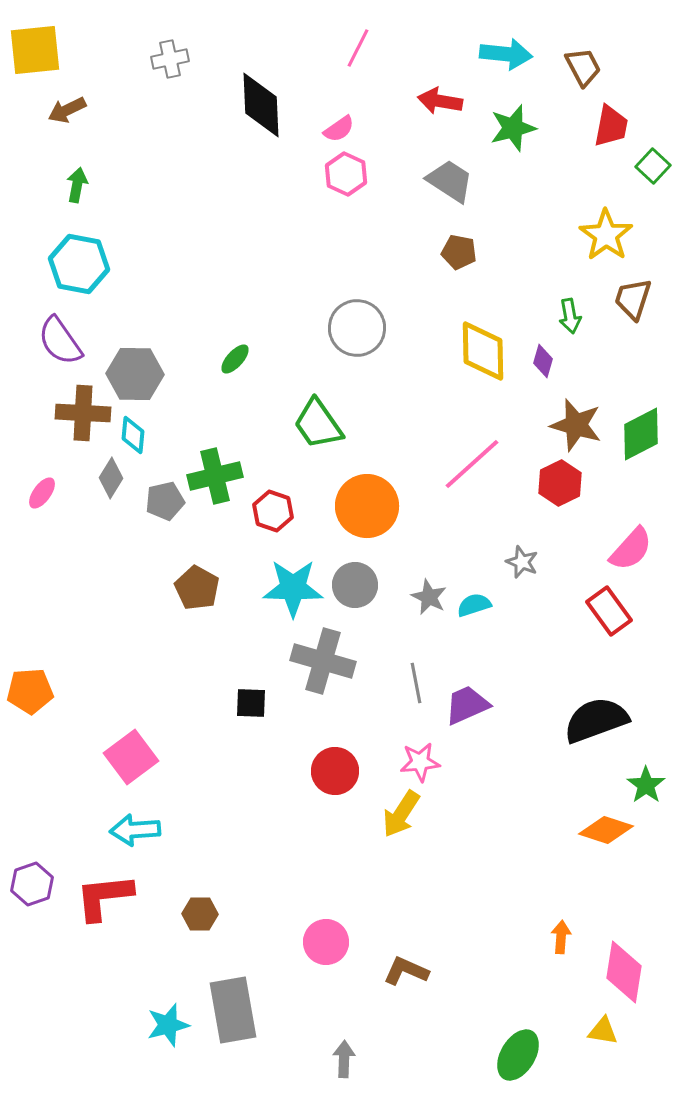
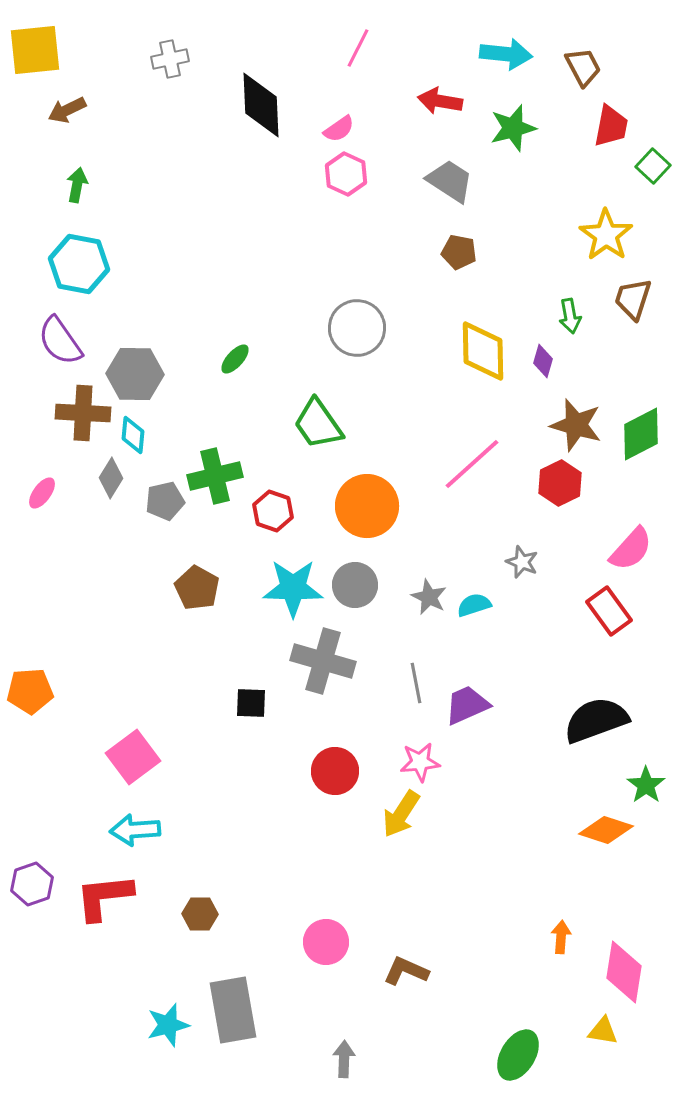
pink square at (131, 757): moved 2 px right
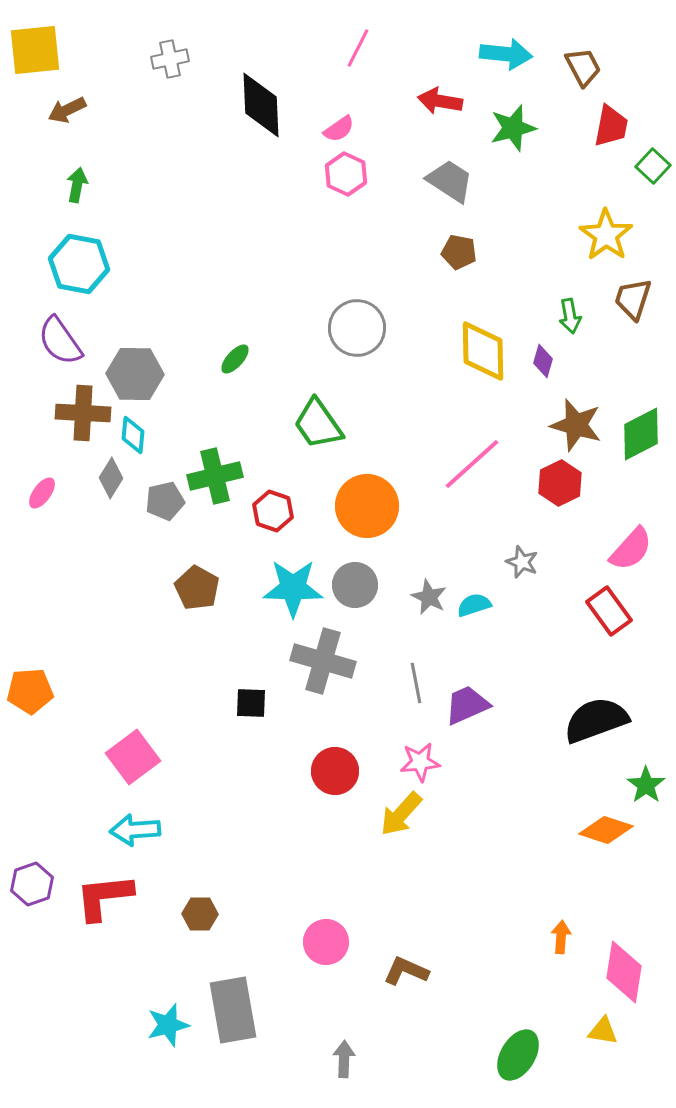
yellow arrow at (401, 814): rotated 9 degrees clockwise
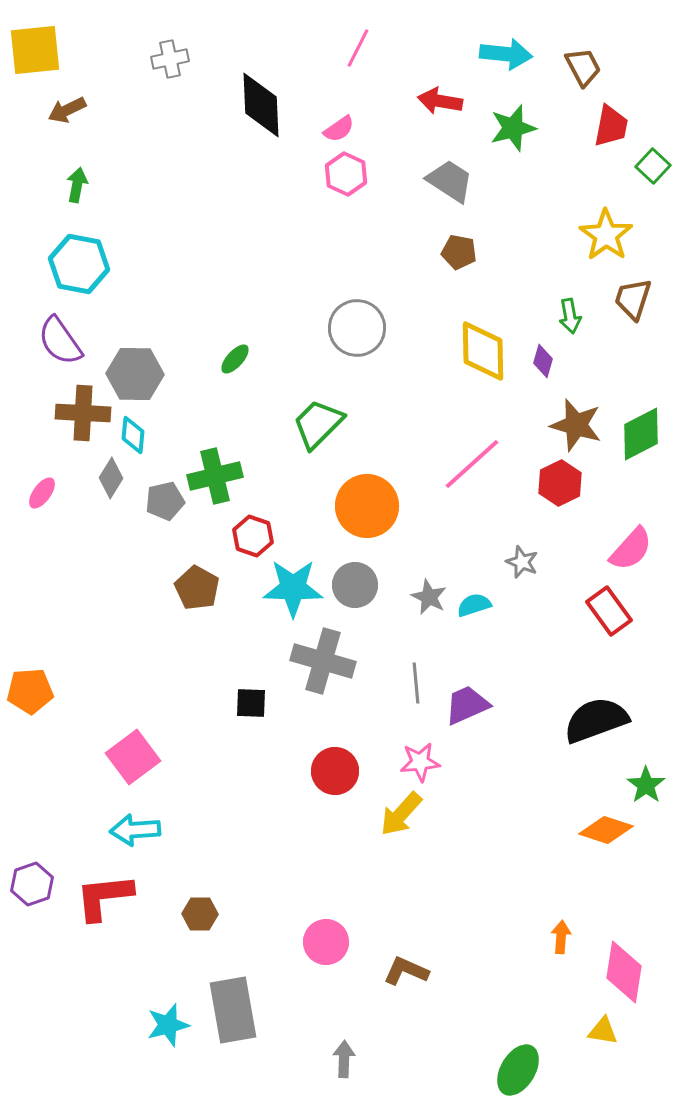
green trapezoid at (318, 424): rotated 80 degrees clockwise
red hexagon at (273, 511): moved 20 px left, 25 px down
gray line at (416, 683): rotated 6 degrees clockwise
green ellipse at (518, 1055): moved 15 px down
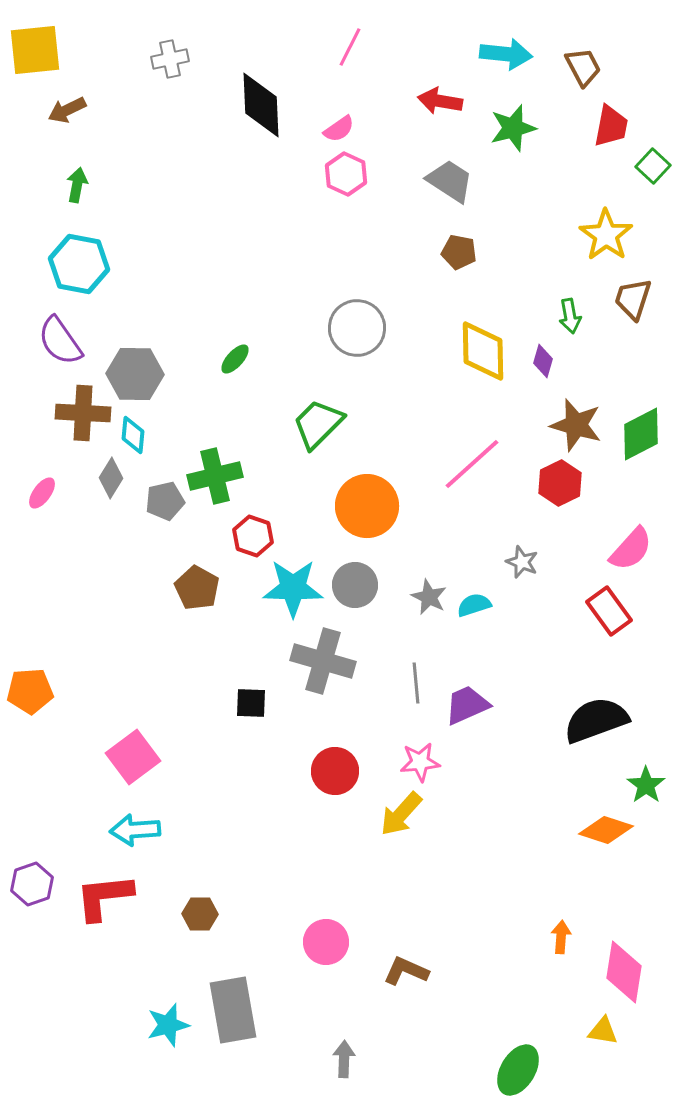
pink line at (358, 48): moved 8 px left, 1 px up
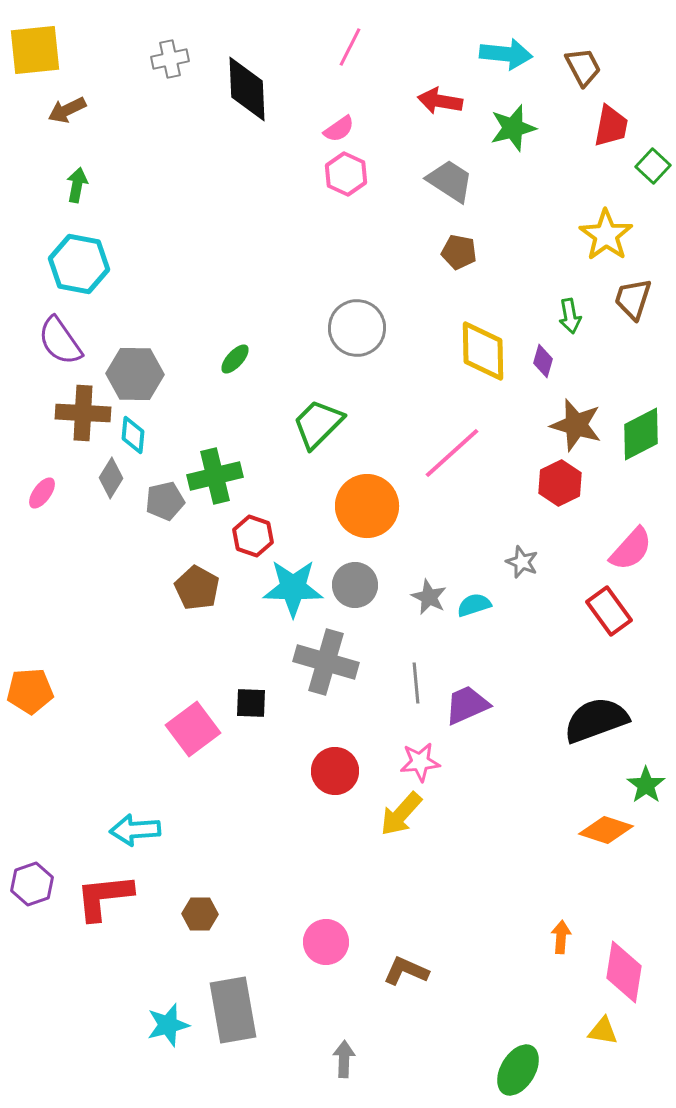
black diamond at (261, 105): moved 14 px left, 16 px up
pink line at (472, 464): moved 20 px left, 11 px up
gray cross at (323, 661): moved 3 px right, 1 px down
pink square at (133, 757): moved 60 px right, 28 px up
